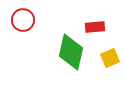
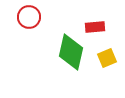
red circle: moved 6 px right, 3 px up
yellow square: moved 3 px left
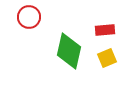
red rectangle: moved 10 px right, 3 px down
green diamond: moved 2 px left, 1 px up
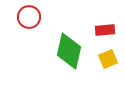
yellow square: moved 1 px right, 1 px down
